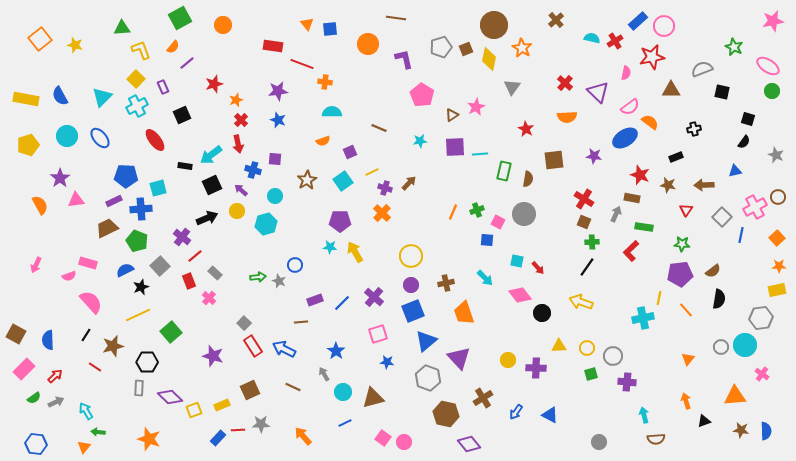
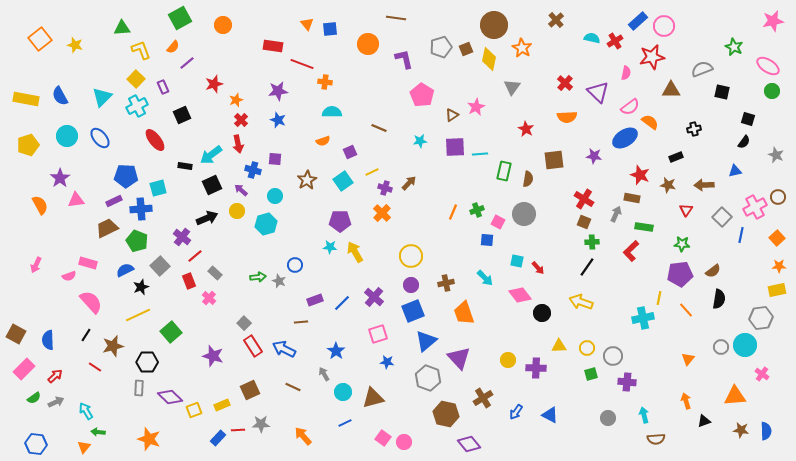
gray circle at (599, 442): moved 9 px right, 24 px up
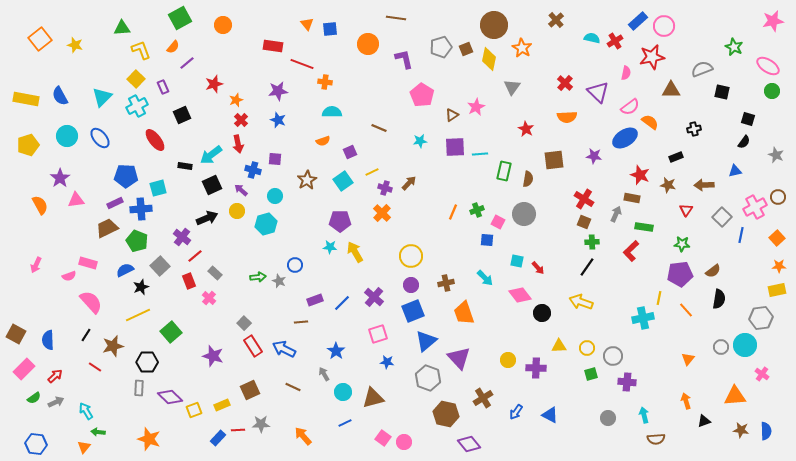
purple rectangle at (114, 201): moved 1 px right, 2 px down
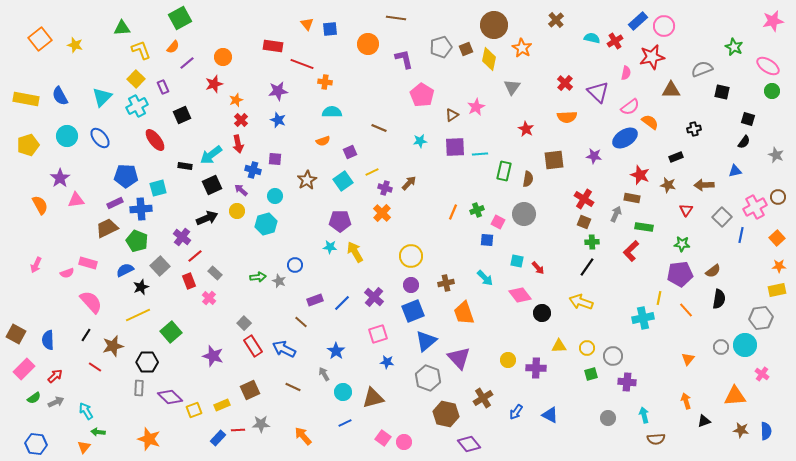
orange circle at (223, 25): moved 32 px down
pink semicircle at (69, 276): moved 2 px left, 3 px up
brown line at (301, 322): rotated 48 degrees clockwise
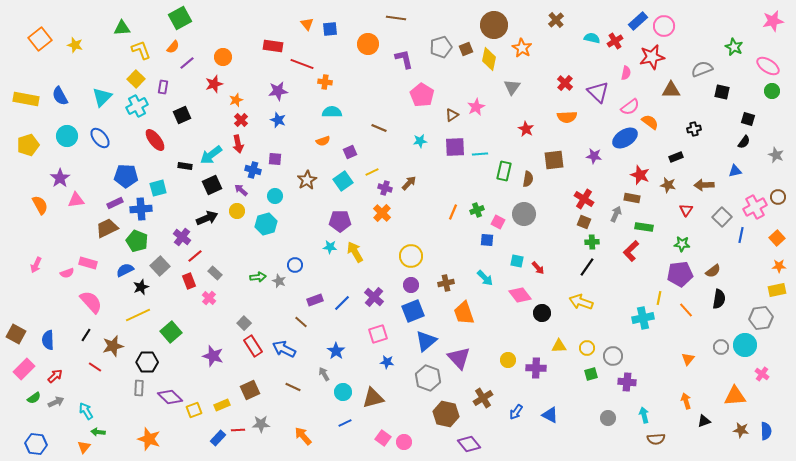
purple rectangle at (163, 87): rotated 32 degrees clockwise
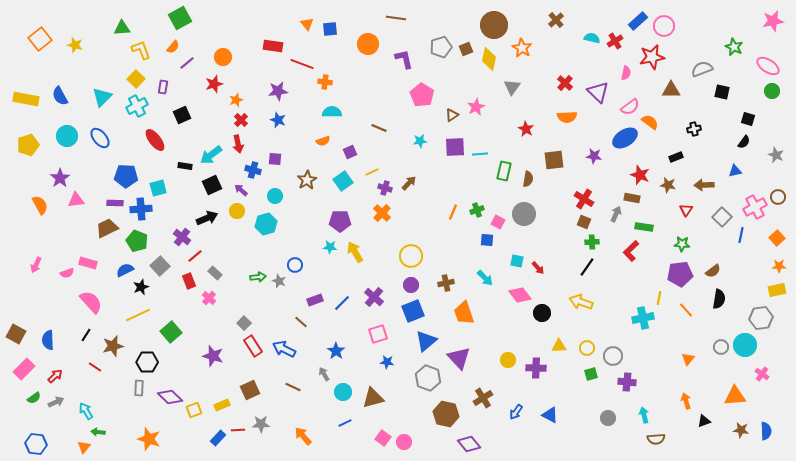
purple rectangle at (115, 203): rotated 28 degrees clockwise
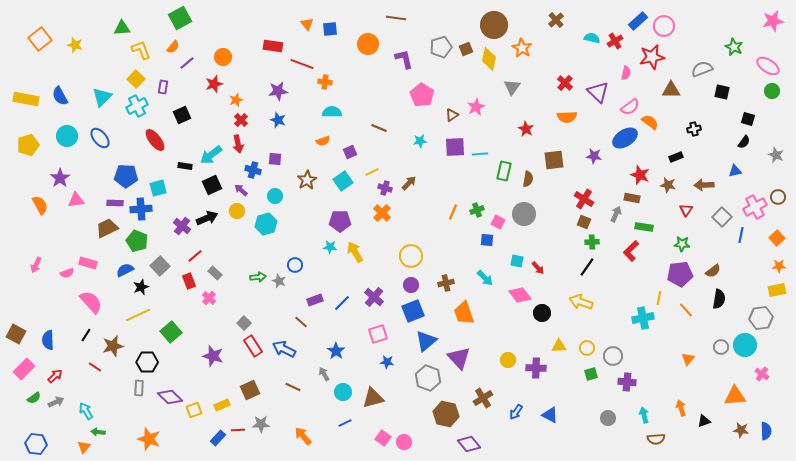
purple cross at (182, 237): moved 11 px up
orange arrow at (686, 401): moved 5 px left, 7 px down
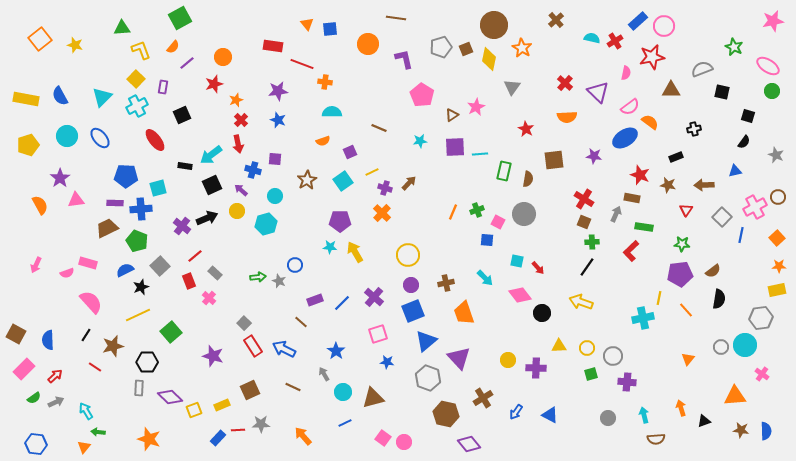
black square at (748, 119): moved 3 px up
yellow circle at (411, 256): moved 3 px left, 1 px up
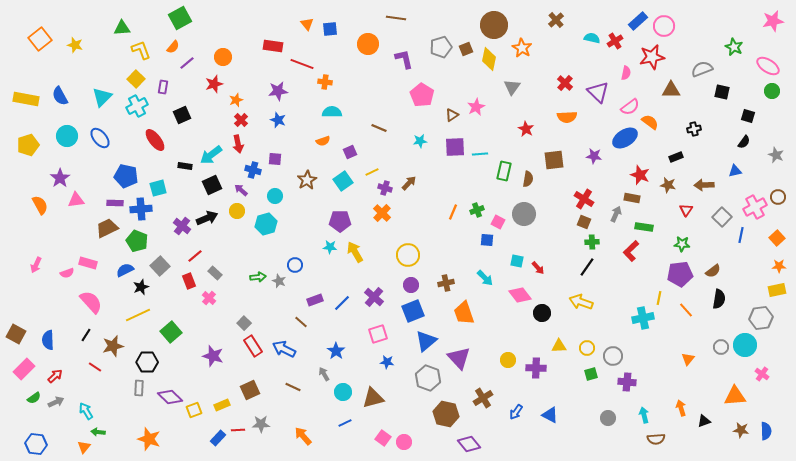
blue pentagon at (126, 176): rotated 10 degrees clockwise
